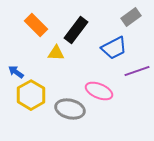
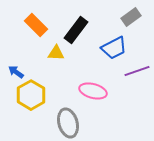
pink ellipse: moved 6 px left; rotated 8 degrees counterclockwise
gray ellipse: moved 2 px left, 14 px down; rotated 60 degrees clockwise
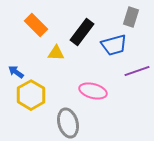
gray rectangle: rotated 36 degrees counterclockwise
black rectangle: moved 6 px right, 2 px down
blue trapezoid: moved 3 px up; rotated 12 degrees clockwise
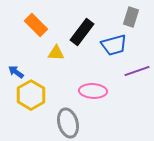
pink ellipse: rotated 12 degrees counterclockwise
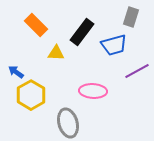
purple line: rotated 10 degrees counterclockwise
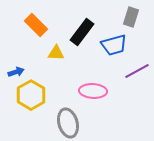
blue arrow: rotated 126 degrees clockwise
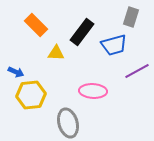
blue arrow: rotated 42 degrees clockwise
yellow hexagon: rotated 24 degrees clockwise
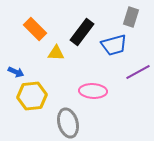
orange rectangle: moved 1 px left, 4 px down
purple line: moved 1 px right, 1 px down
yellow hexagon: moved 1 px right, 1 px down
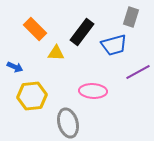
blue arrow: moved 1 px left, 5 px up
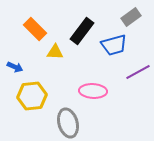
gray rectangle: rotated 36 degrees clockwise
black rectangle: moved 1 px up
yellow triangle: moved 1 px left, 1 px up
